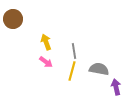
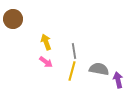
purple arrow: moved 2 px right, 7 px up
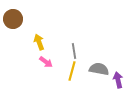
yellow arrow: moved 7 px left
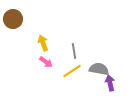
yellow arrow: moved 4 px right, 1 px down
yellow line: rotated 42 degrees clockwise
purple arrow: moved 8 px left, 3 px down
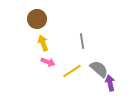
brown circle: moved 24 px right
gray line: moved 8 px right, 10 px up
pink arrow: moved 2 px right; rotated 16 degrees counterclockwise
gray semicircle: rotated 30 degrees clockwise
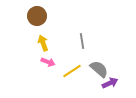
brown circle: moved 3 px up
purple arrow: rotated 77 degrees clockwise
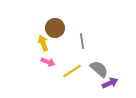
brown circle: moved 18 px right, 12 px down
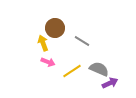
gray line: rotated 49 degrees counterclockwise
gray semicircle: rotated 18 degrees counterclockwise
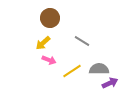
brown circle: moved 5 px left, 10 px up
yellow arrow: rotated 112 degrees counterclockwise
pink arrow: moved 1 px right, 2 px up
gray semicircle: rotated 24 degrees counterclockwise
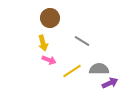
yellow arrow: rotated 63 degrees counterclockwise
